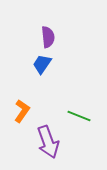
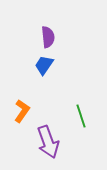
blue trapezoid: moved 2 px right, 1 px down
green line: moved 2 px right; rotated 50 degrees clockwise
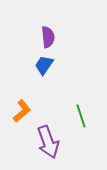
orange L-shape: rotated 15 degrees clockwise
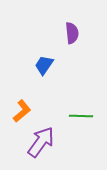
purple semicircle: moved 24 px right, 4 px up
green line: rotated 70 degrees counterclockwise
purple arrow: moved 7 px left; rotated 124 degrees counterclockwise
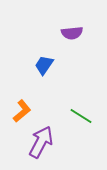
purple semicircle: rotated 90 degrees clockwise
green line: rotated 30 degrees clockwise
purple arrow: rotated 8 degrees counterclockwise
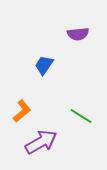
purple semicircle: moved 6 px right, 1 px down
purple arrow: rotated 32 degrees clockwise
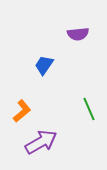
green line: moved 8 px right, 7 px up; rotated 35 degrees clockwise
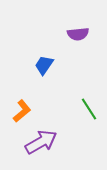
green line: rotated 10 degrees counterclockwise
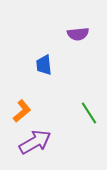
blue trapezoid: rotated 40 degrees counterclockwise
green line: moved 4 px down
purple arrow: moved 6 px left
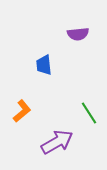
purple arrow: moved 22 px right
